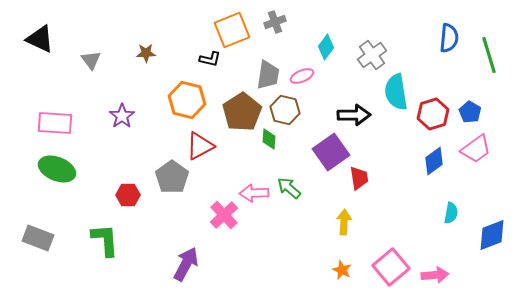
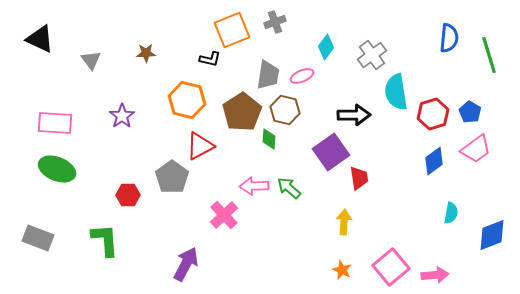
pink arrow at (254, 193): moved 7 px up
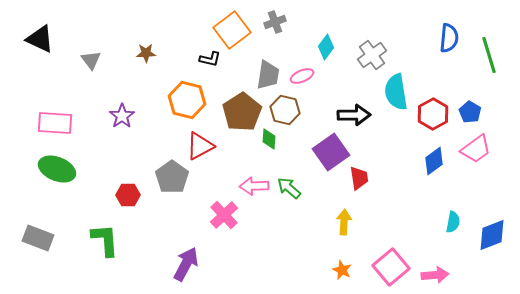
orange square at (232, 30): rotated 15 degrees counterclockwise
red hexagon at (433, 114): rotated 12 degrees counterclockwise
cyan semicircle at (451, 213): moved 2 px right, 9 px down
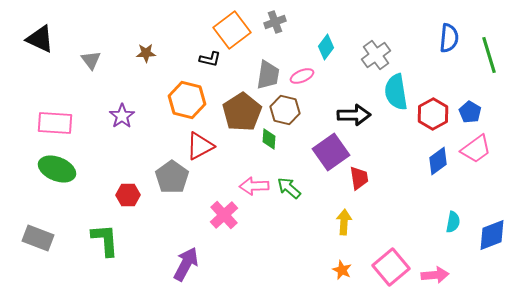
gray cross at (372, 55): moved 4 px right
blue diamond at (434, 161): moved 4 px right
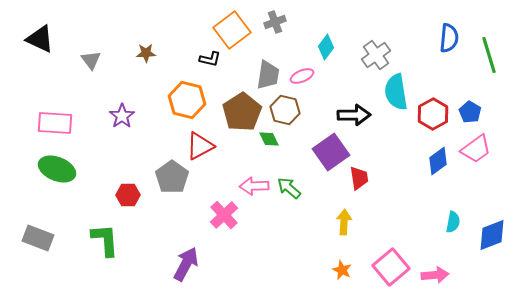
green diamond at (269, 139): rotated 30 degrees counterclockwise
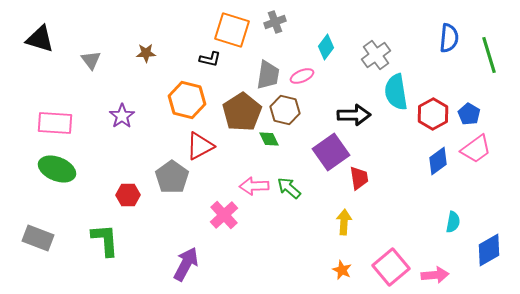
orange square at (232, 30): rotated 36 degrees counterclockwise
black triangle at (40, 39): rotated 8 degrees counterclockwise
blue pentagon at (470, 112): moved 1 px left, 2 px down
blue diamond at (492, 235): moved 3 px left, 15 px down; rotated 8 degrees counterclockwise
